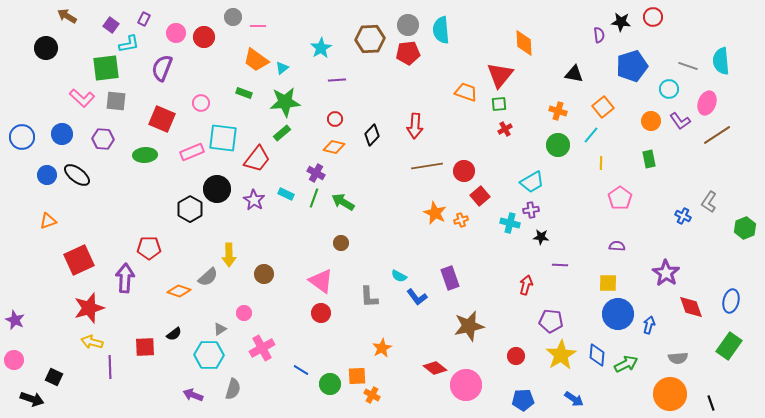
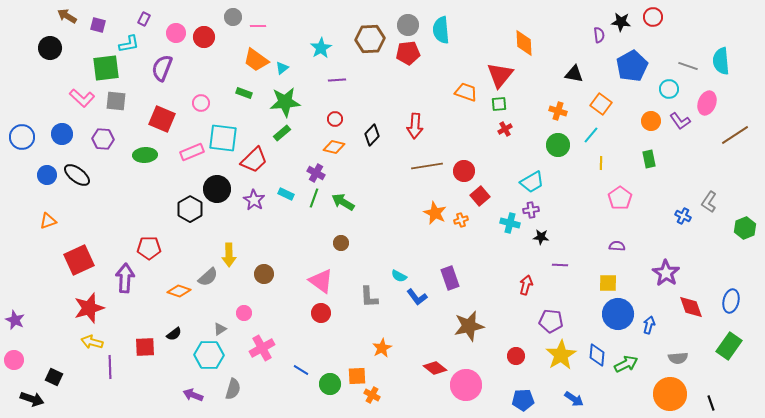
purple square at (111, 25): moved 13 px left; rotated 21 degrees counterclockwise
black circle at (46, 48): moved 4 px right
blue pentagon at (632, 66): rotated 12 degrees counterclockwise
orange square at (603, 107): moved 2 px left, 3 px up; rotated 15 degrees counterclockwise
brown line at (717, 135): moved 18 px right
red trapezoid at (257, 159): moved 3 px left, 1 px down; rotated 8 degrees clockwise
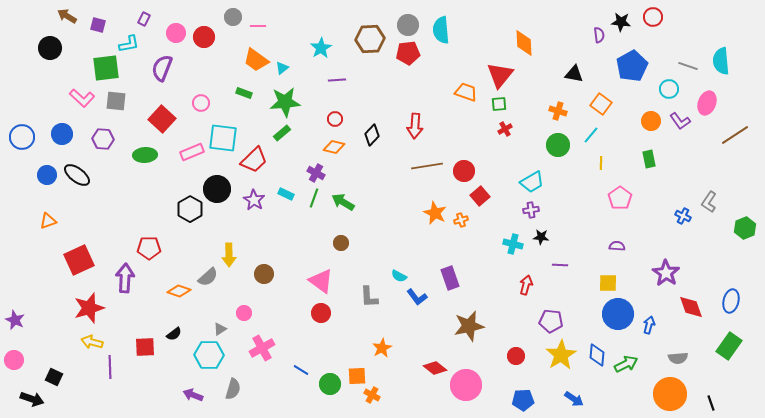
red square at (162, 119): rotated 20 degrees clockwise
cyan cross at (510, 223): moved 3 px right, 21 px down
